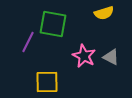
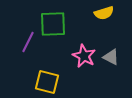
green square: rotated 12 degrees counterclockwise
yellow square: rotated 15 degrees clockwise
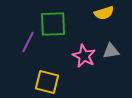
gray triangle: moved 6 px up; rotated 36 degrees counterclockwise
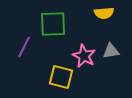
yellow semicircle: rotated 12 degrees clockwise
purple line: moved 4 px left, 5 px down
yellow square: moved 14 px right, 5 px up
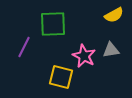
yellow semicircle: moved 10 px right, 2 px down; rotated 24 degrees counterclockwise
gray triangle: moved 1 px up
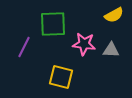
gray triangle: rotated 12 degrees clockwise
pink star: moved 12 px up; rotated 20 degrees counterclockwise
